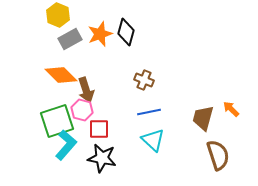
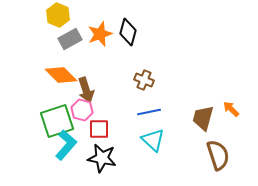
black diamond: moved 2 px right
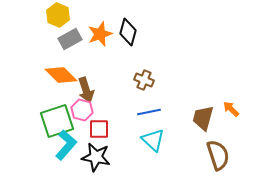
black star: moved 6 px left, 1 px up
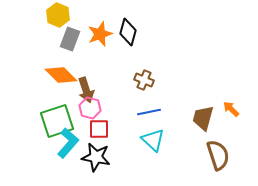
gray rectangle: rotated 40 degrees counterclockwise
pink hexagon: moved 8 px right, 2 px up
cyan L-shape: moved 2 px right, 2 px up
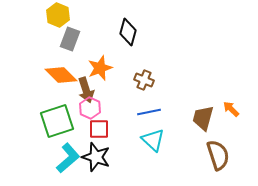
orange star: moved 34 px down
pink hexagon: rotated 10 degrees clockwise
cyan L-shape: moved 15 px down; rotated 8 degrees clockwise
black star: rotated 8 degrees clockwise
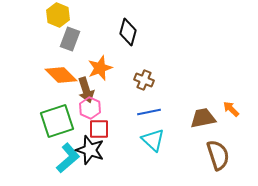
brown trapezoid: rotated 64 degrees clockwise
black star: moved 6 px left, 7 px up
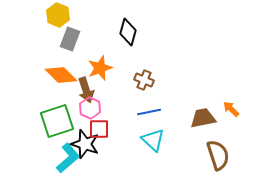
black star: moved 5 px left, 6 px up
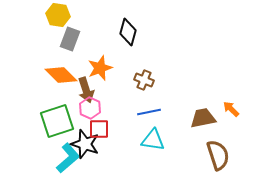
yellow hexagon: rotated 15 degrees counterclockwise
cyan triangle: rotated 35 degrees counterclockwise
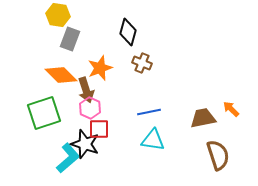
brown cross: moved 2 px left, 17 px up
green square: moved 13 px left, 8 px up
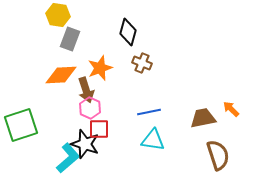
orange diamond: rotated 48 degrees counterclockwise
green square: moved 23 px left, 12 px down
